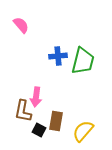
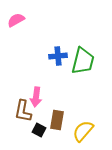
pink semicircle: moved 5 px left, 5 px up; rotated 78 degrees counterclockwise
brown rectangle: moved 1 px right, 1 px up
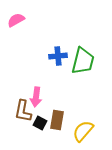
black square: moved 1 px right, 7 px up
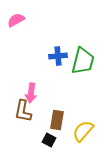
pink arrow: moved 5 px left, 4 px up
black square: moved 9 px right, 17 px down
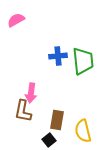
green trapezoid: rotated 20 degrees counterclockwise
yellow semicircle: rotated 55 degrees counterclockwise
black square: rotated 24 degrees clockwise
